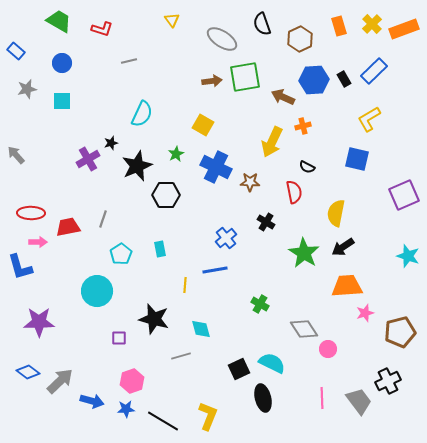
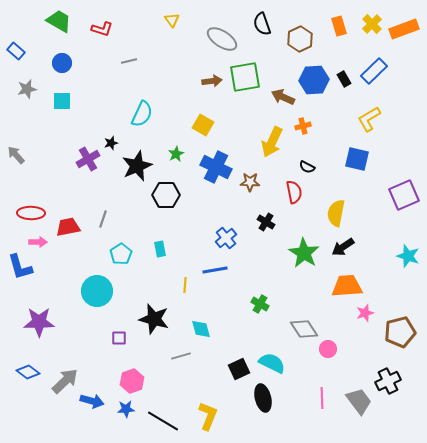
gray arrow at (60, 381): moved 5 px right
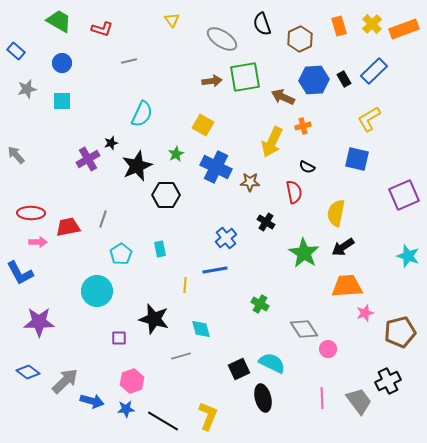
blue L-shape at (20, 267): moved 6 px down; rotated 12 degrees counterclockwise
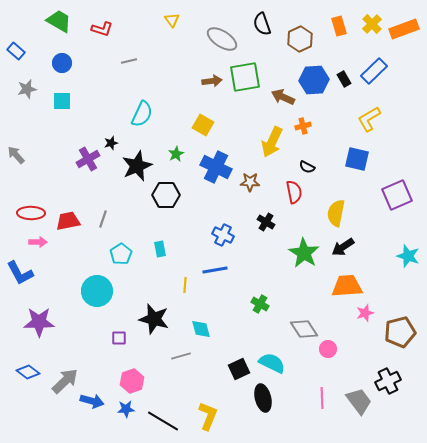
purple square at (404, 195): moved 7 px left
red trapezoid at (68, 227): moved 6 px up
blue cross at (226, 238): moved 3 px left, 3 px up; rotated 25 degrees counterclockwise
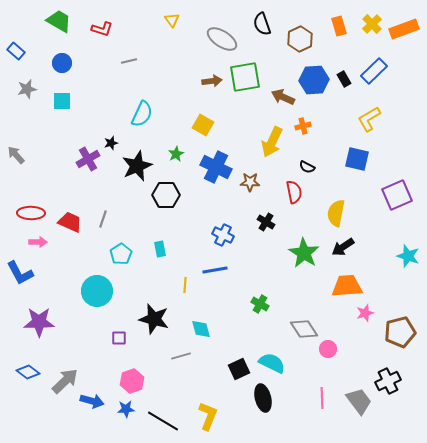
red trapezoid at (68, 221): moved 2 px right, 1 px down; rotated 35 degrees clockwise
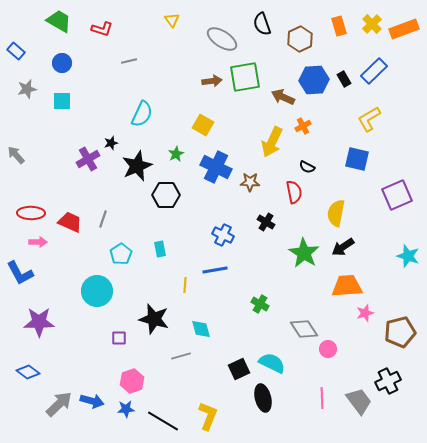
orange cross at (303, 126): rotated 14 degrees counterclockwise
gray arrow at (65, 381): moved 6 px left, 23 px down
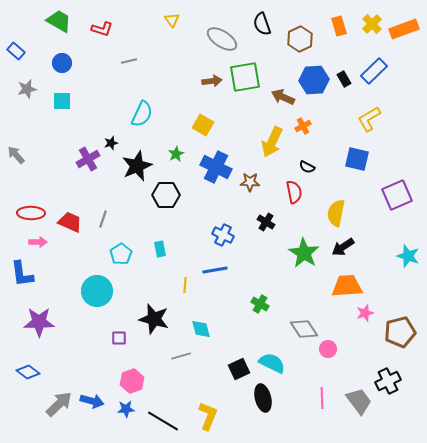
blue L-shape at (20, 273): moved 2 px right, 1 px down; rotated 20 degrees clockwise
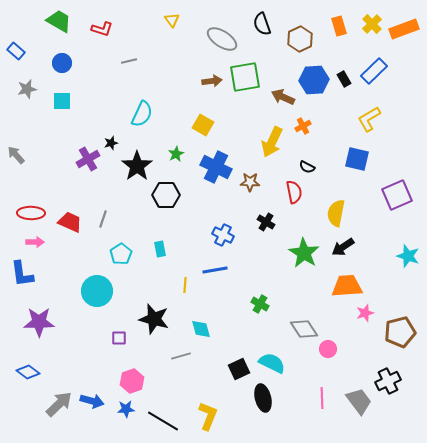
black star at (137, 166): rotated 12 degrees counterclockwise
pink arrow at (38, 242): moved 3 px left
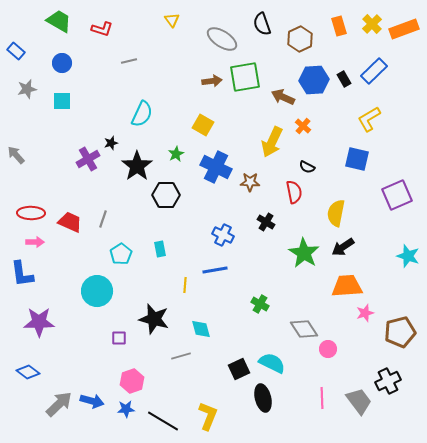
orange cross at (303, 126): rotated 21 degrees counterclockwise
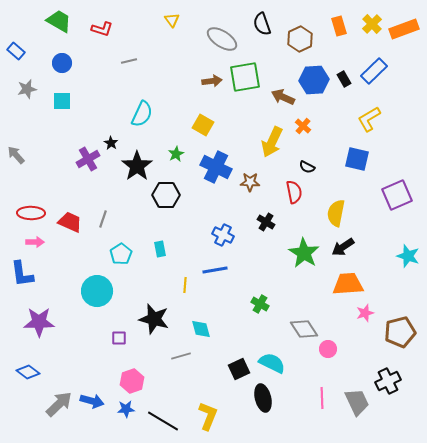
black star at (111, 143): rotated 24 degrees counterclockwise
orange trapezoid at (347, 286): moved 1 px right, 2 px up
gray trapezoid at (359, 401): moved 2 px left, 1 px down; rotated 12 degrees clockwise
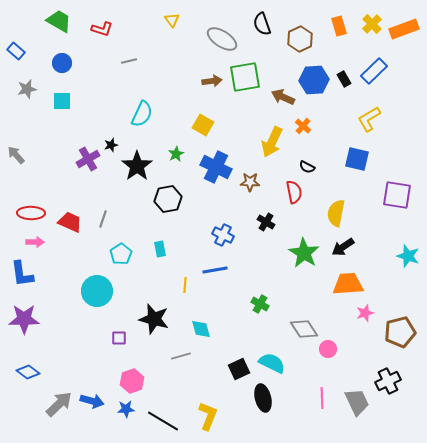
black star at (111, 143): moved 2 px down; rotated 24 degrees clockwise
black hexagon at (166, 195): moved 2 px right, 4 px down; rotated 12 degrees counterclockwise
purple square at (397, 195): rotated 32 degrees clockwise
purple star at (39, 322): moved 15 px left, 3 px up
